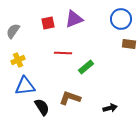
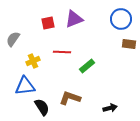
gray semicircle: moved 8 px down
red line: moved 1 px left, 1 px up
yellow cross: moved 15 px right, 1 px down
green rectangle: moved 1 px right, 1 px up
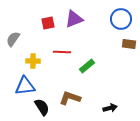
yellow cross: rotated 24 degrees clockwise
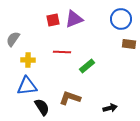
red square: moved 5 px right, 3 px up
yellow cross: moved 5 px left, 1 px up
blue triangle: moved 2 px right
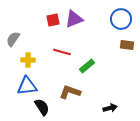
brown rectangle: moved 2 px left, 1 px down
red line: rotated 12 degrees clockwise
brown L-shape: moved 6 px up
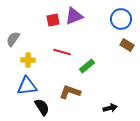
purple triangle: moved 3 px up
brown rectangle: rotated 24 degrees clockwise
